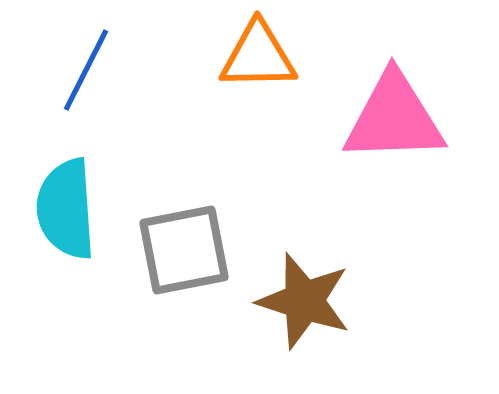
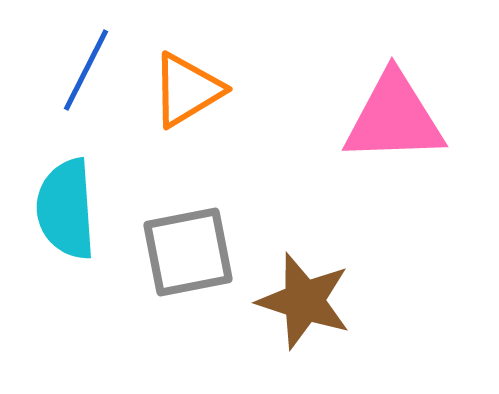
orange triangle: moved 71 px left, 34 px down; rotated 30 degrees counterclockwise
gray square: moved 4 px right, 2 px down
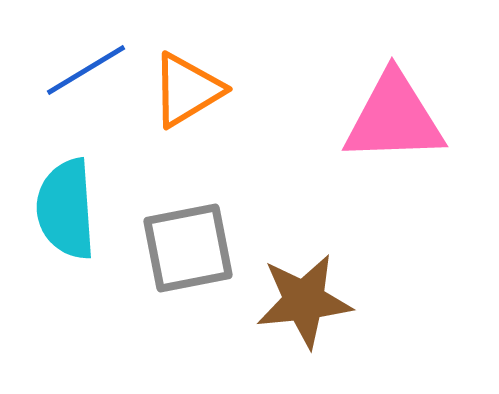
blue line: rotated 32 degrees clockwise
gray square: moved 4 px up
brown star: rotated 24 degrees counterclockwise
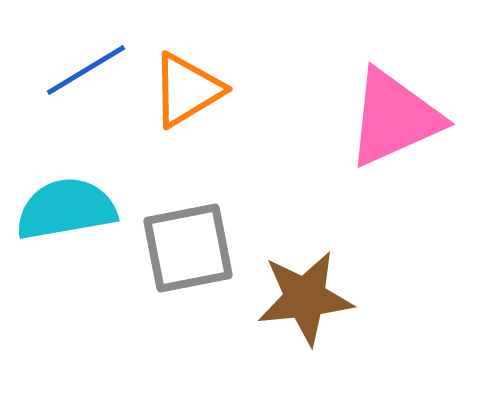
pink triangle: rotated 22 degrees counterclockwise
cyan semicircle: rotated 84 degrees clockwise
brown star: moved 1 px right, 3 px up
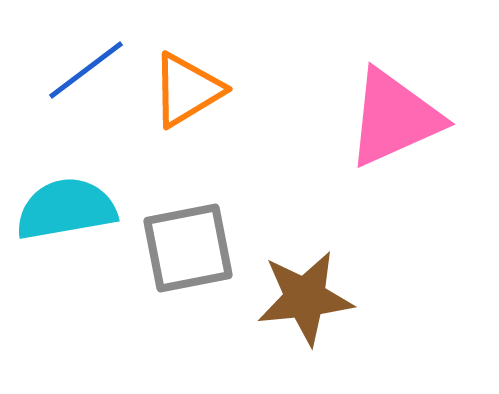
blue line: rotated 6 degrees counterclockwise
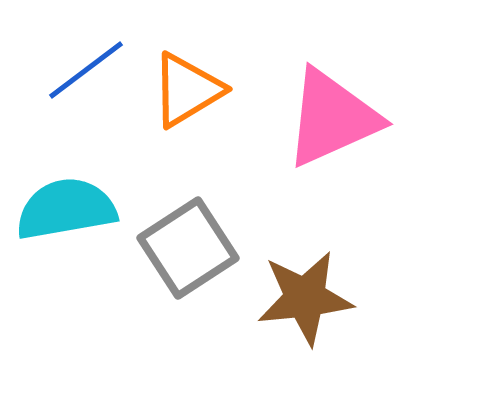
pink triangle: moved 62 px left
gray square: rotated 22 degrees counterclockwise
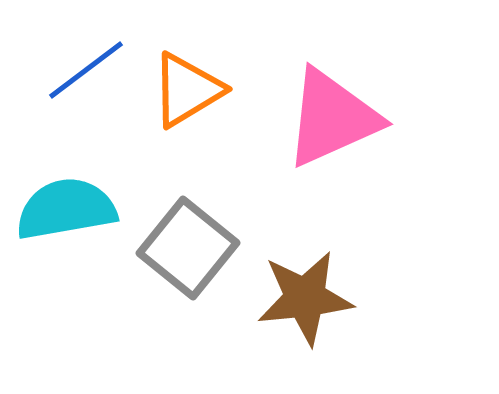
gray square: rotated 18 degrees counterclockwise
